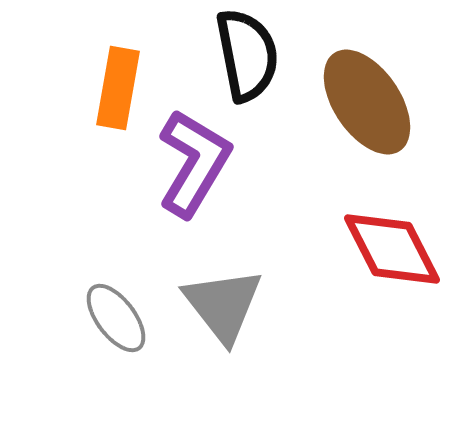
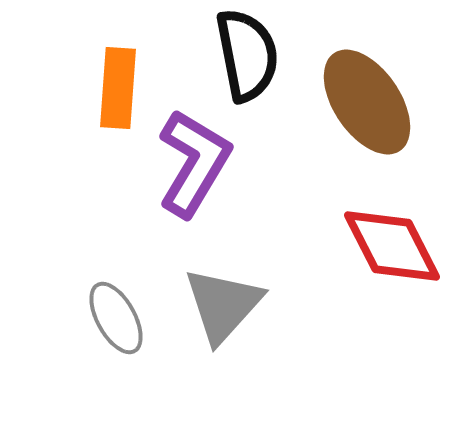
orange rectangle: rotated 6 degrees counterclockwise
red diamond: moved 3 px up
gray triangle: rotated 20 degrees clockwise
gray ellipse: rotated 8 degrees clockwise
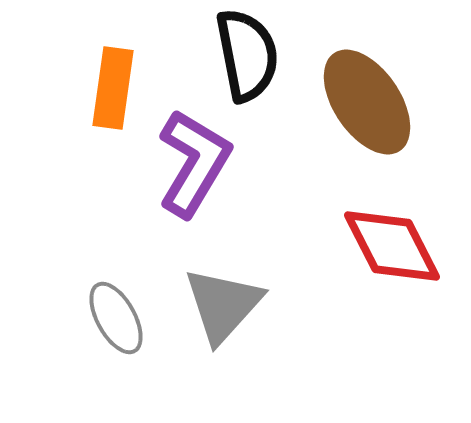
orange rectangle: moved 5 px left; rotated 4 degrees clockwise
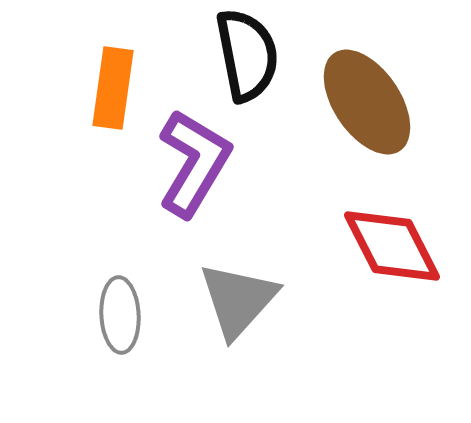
gray triangle: moved 15 px right, 5 px up
gray ellipse: moved 4 px right, 3 px up; rotated 26 degrees clockwise
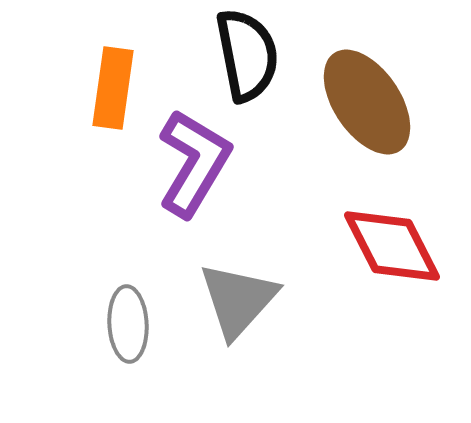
gray ellipse: moved 8 px right, 9 px down
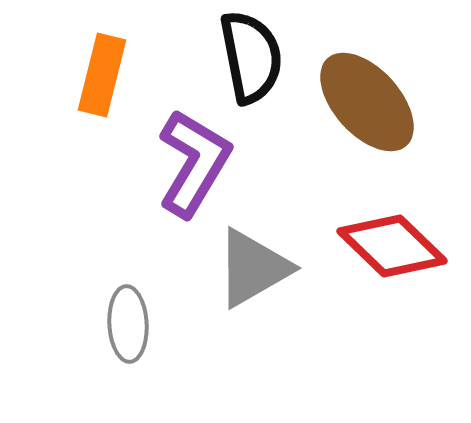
black semicircle: moved 4 px right, 2 px down
orange rectangle: moved 11 px left, 13 px up; rotated 6 degrees clockwise
brown ellipse: rotated 8 degrees counterclockwise
red diamond: rotated 19 degrees counterclockwise
gray triangle: moved 15 px right, 32 px up; rotated 18 degrees clockwise
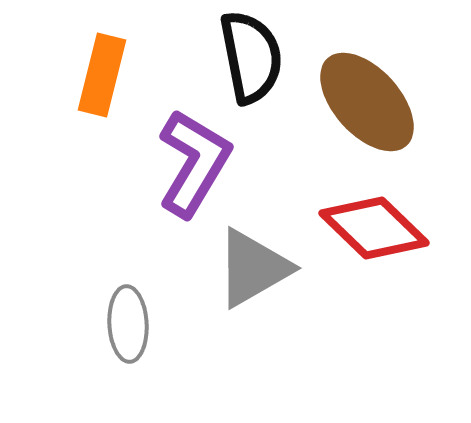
red diamond: moved 18 px left, 18 px up
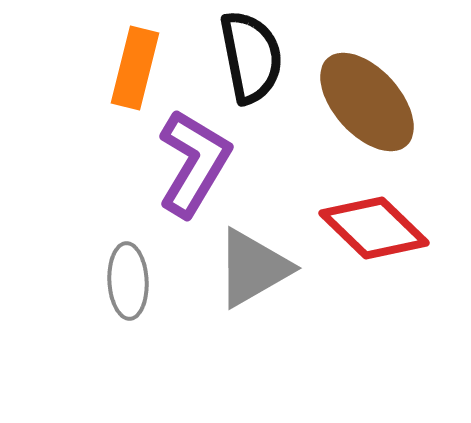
orange rectangle: moved 33 px right, 7 px up
gray ellipse: moved 43 px up
